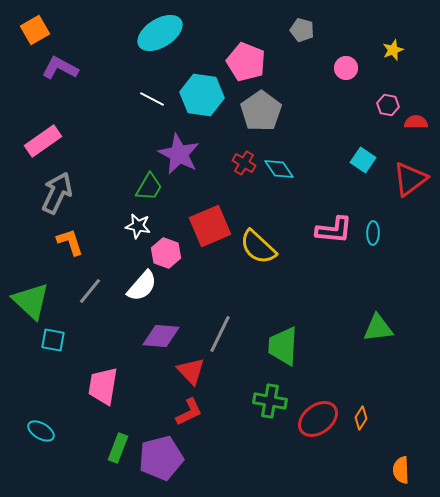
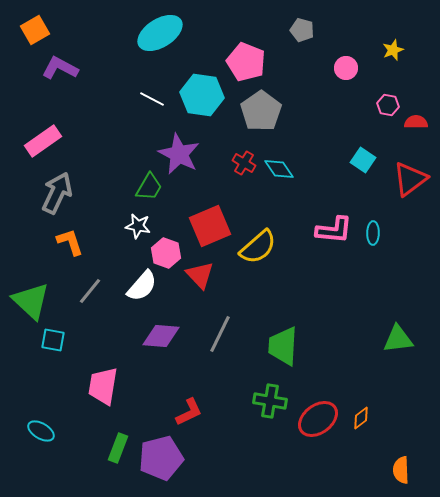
yellow semicircle at (258, 247): rotated 84 degrees counterclockwise
green triangle at (378, 328): moved 20 px right, 11 px down
red triangle at (191, 371): moved 9 px right, 96 px up
orange diamond at (361, 418): rotated 20 degrees clockwise
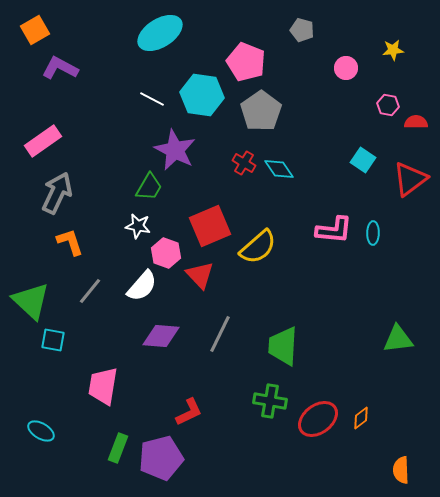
yellow star at (393, 50): rotated 15 degrees clockwise
purple star at (179, 154): moved 4 px left, 4 px up
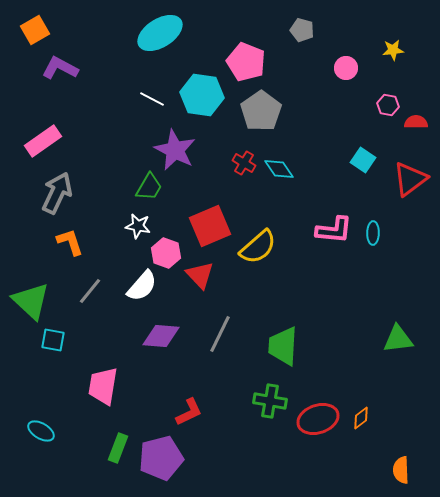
red ellipse at (318, 419): rotated 18 degrees clockwise
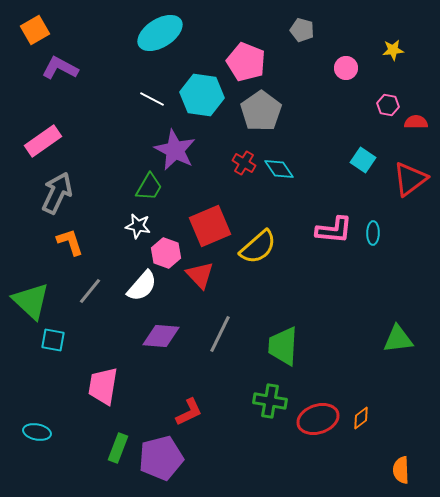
cyan ellipse at (41, 431): moved 4 px left, 1 px down; rotated 20 degrees counterclockwise
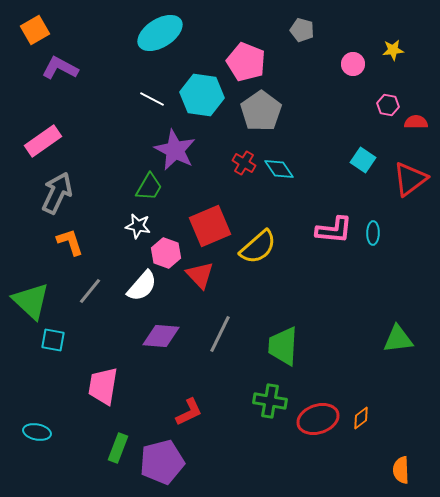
pink circle at (346, 68): moved 7 px right, 4 px up
purple pentagon at (161, 458): moved 1 px right, 4 px down
